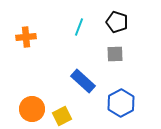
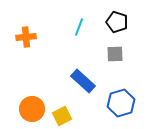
blue hexagon: rotated 12 degrees clockwise
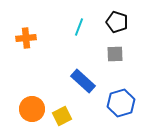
orange cross: moved 1 px down
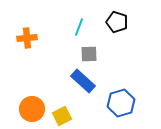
orange cross: moved 1 px right
gray square: moved 26 px left
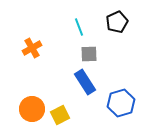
black pentagon: rotated 30 degrees clockwise
cyan line: rotated 42 degrees counterclockwise
orange cross: moved 5 px right, 10 px down; rotated 24 degrees counterclockwise
blue rectangle: moved 2 px right, 1 px down; rotated 15 degrees clockwise
yellow square: moved 2 px left, 1 px up
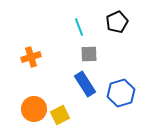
orange cross: moved 1 px left, 9 px down; rotated 12 degrees clockwise
blue rectangle: moved 2 px down
blue hexagon: moved 10 px up
orange circle: moved 2 px right
